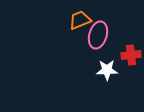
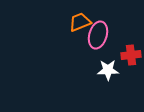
orange trapezoid: moved 2 px down
white star: moved 1 px right
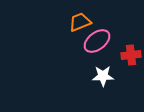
pink ellipse: moved 1 px left, 6 px down; rotated 36 degrees clockwise
white star: moved 5 px left, 6 px down
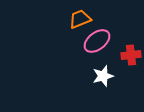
orange trapezoid: moved 3 px up
white star: rotated 15 degrees counterclockwise
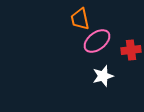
orange trapezoid: rotated 80 degrees counterclockwise
red cross: moved 5 px up
